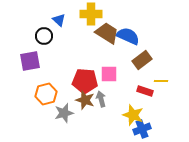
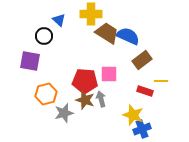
purple square: rotated 20 degrees clockwise
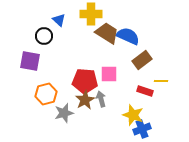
brown star: rotated 24 degrees clockwise
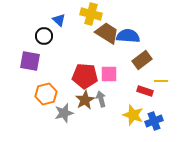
yellow cross: rotated 15 degrees clockwise
blue semicircle: rotated 20 degrees counterclockwise
red pentagon: moved 5 px up
blue cross: moved 12 px right, 8 px up
